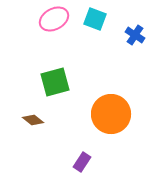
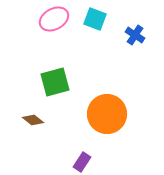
orange circle: moved 4 px left
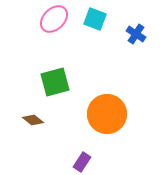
pink ellipse: rotated 16 degrees counterclockwise
blue cross: moved 1 px right, 1 px up
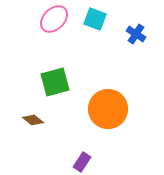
orange circle: moved 1 px right, 5 px up
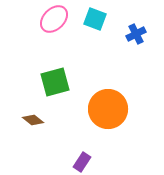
blue cross: rotated 30 degrees clockwise
